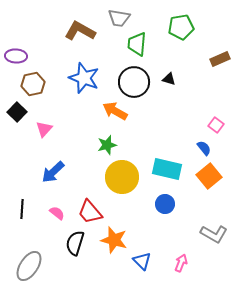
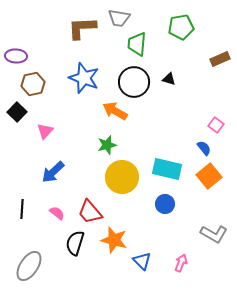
brown L-shape: moved 2 px right, 3 px up; rotated 32 degrees counterclockwise
pink triangle: moved 1 px right, 2 px down
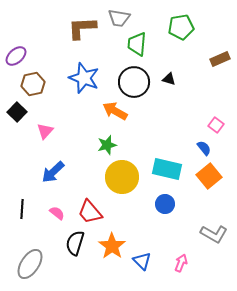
purple ellipse: rotated 45 degrees counterclockwise
orange star: moved 2 px left, 6 px down; rotated 20 degrees clockwise
gray ellipse: moved 1 px right, 2 px up
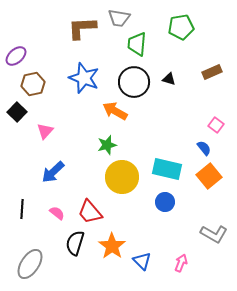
brown rectangle: moved 8 px left, 13 px down
blue circle: moved 2 px up
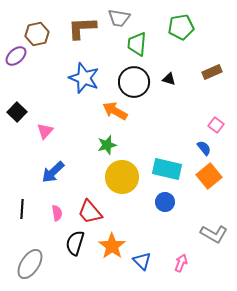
brown hexagon: moved 4 px right, 50 px up
pink semicircle: rotated 42 degrees clockwise
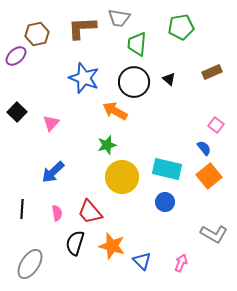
black triangle: rotated 24 degrees clockwise
pink triangle: moved 6 px right, 8 px up
orange star: rotated 20 degrees counterclockwise
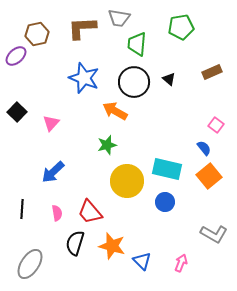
yellow circle: moved 5 px right, 4 px down
